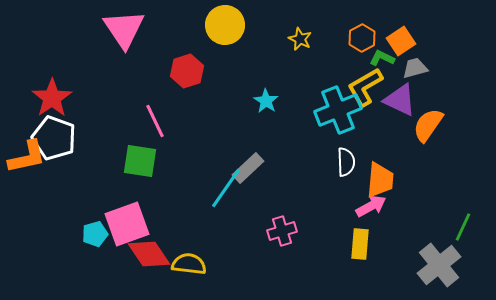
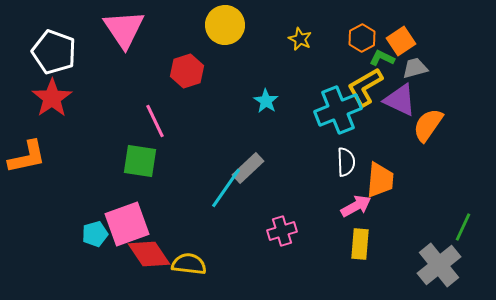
white pentagon: moved 86 px up
pink arrow: moved 15 px left
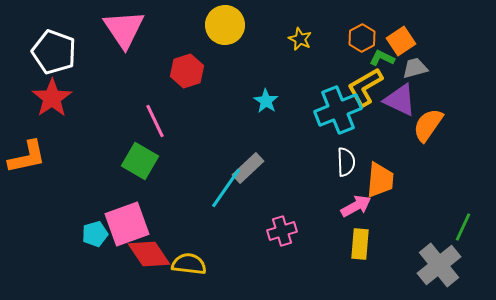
green square: rotated 21 degrees clockwise
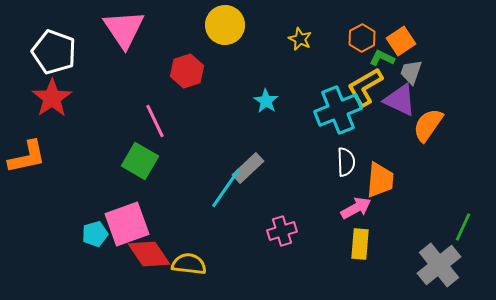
gray trapezoid: moved 4 px left, 4 px down; rotated 56 degrees counterclockwise
pink arrow: moved 2 px down
